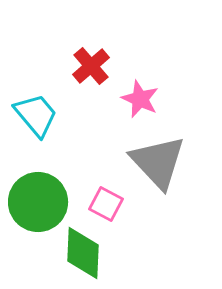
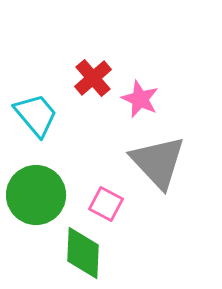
red cross: moved 2 px right, 12 px down
green circle: moved 2 px left, 7 px up
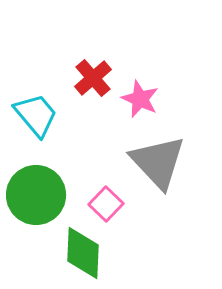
pink square: rotated 16 degrees clockwise
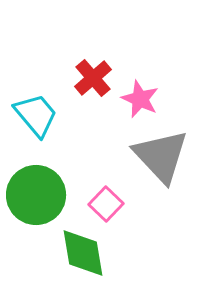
gray triangle: moved 3 px right, 6 px up
green diamond: rotated 12 degrees counterclockwise
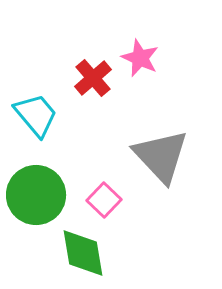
pink star: moved 41 px up
pink square: moved 2 px left, 4 px up
